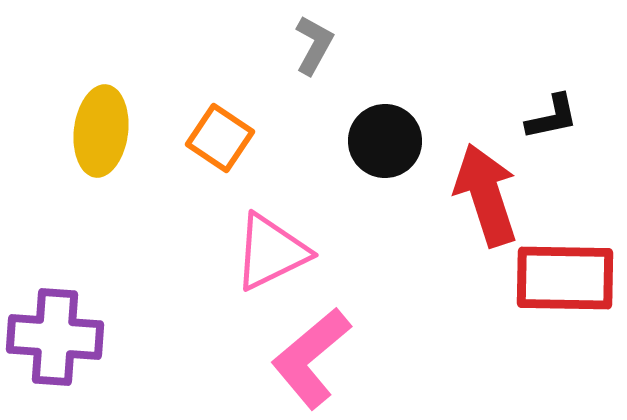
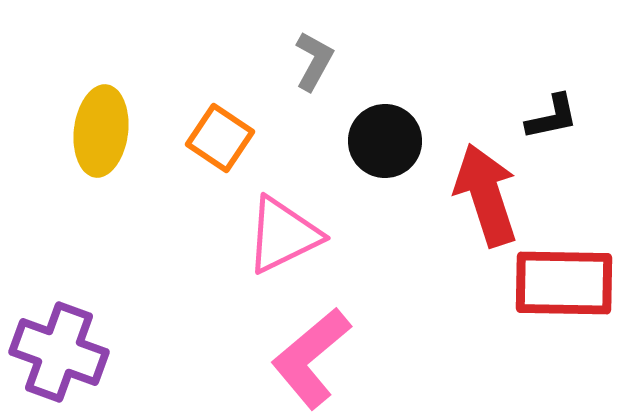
gray L-shape: moved 16 px down
pink triangle: moved 12 px right, 17 px up
red rectangle: moved 1 px left, 5 px down
purple cross: moved 4 px right, 15 px down; rotated 16 degrees clockwise
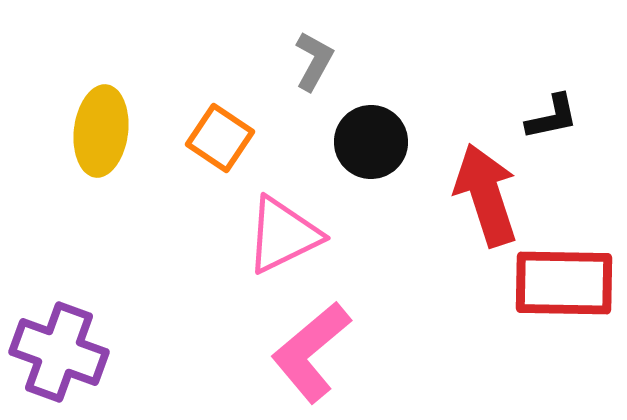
black circle: moved 14 px left, 1 px down
pink L-shape: moved 6 px up
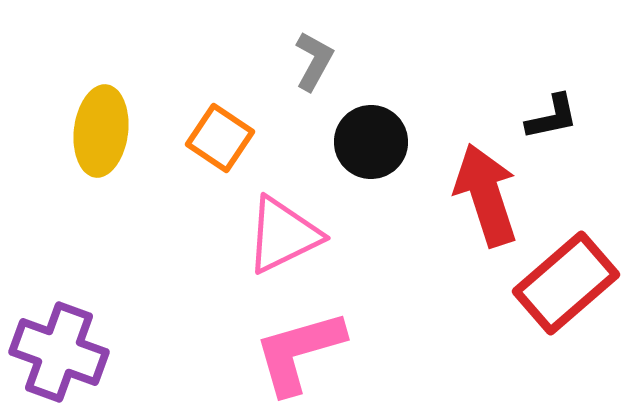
red rectangle: moved 2 px right; rotated 42 degrees counterclockwise
pink L-shape: moved 12 px left; rotated 24 degrees clockwise
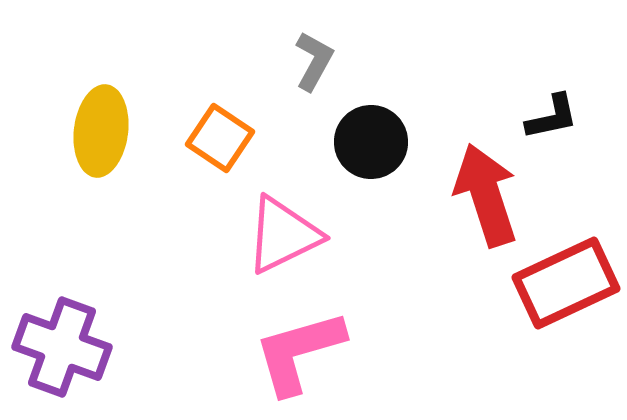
red rectangle: rotated 16 degrees clockwise
purple cross: moved 3 px right, 5 px up
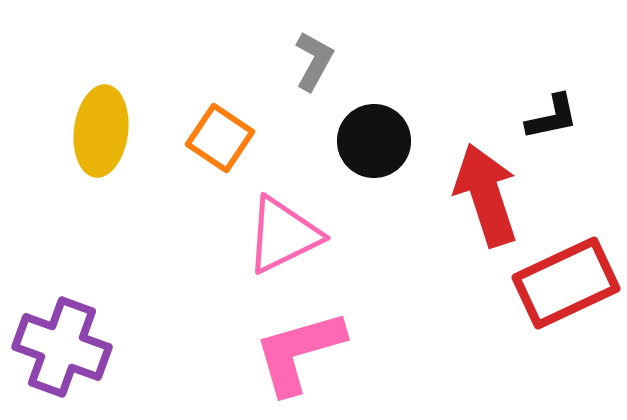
black circle: moved 3 px right, 1 px up
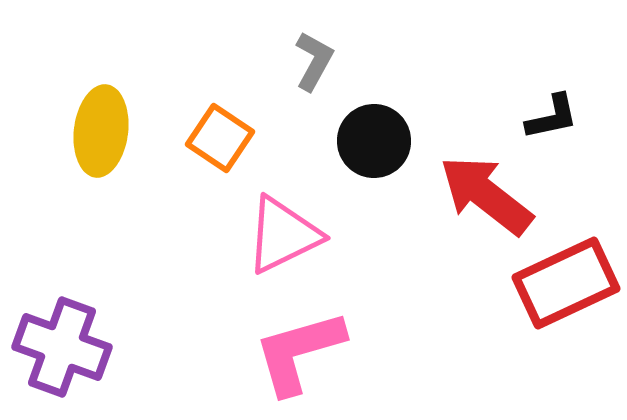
red arrow: rotated 34 degrees counterclockwise
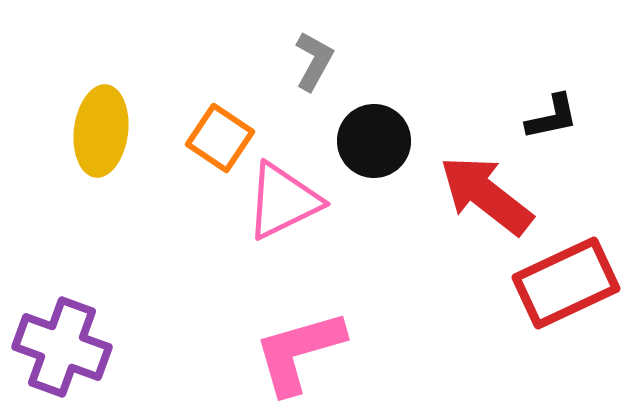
pink triangle: moved 34 px up
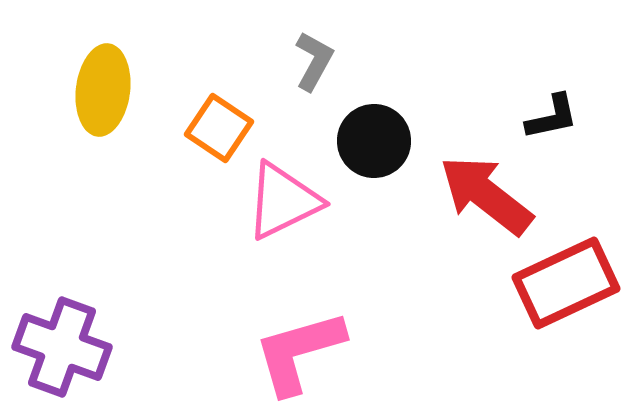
yellow ellipse: moved 2 px right, 41 px up
orange square: moved 1 px left, 10 px up
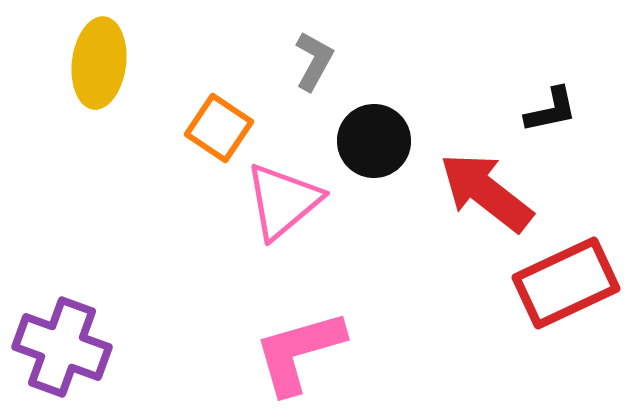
yellow ellipse: moved 4 px left, 27 px up
black L-shape: moved 1 px left, 7 px up
red arrow: moved 3 px up
pink triangle: rotated 14 degrees counterclockwise
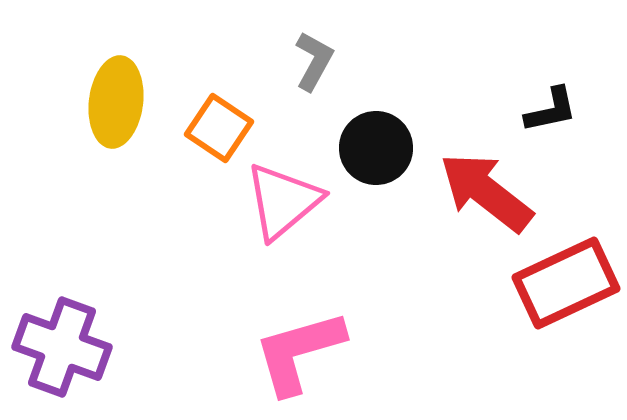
yellow ellipse: moved 17 px right, 39 px down
black circle: moved 2 px right, 7 px down
